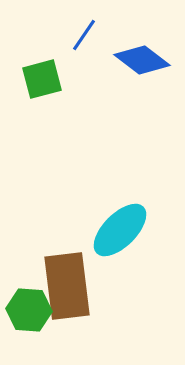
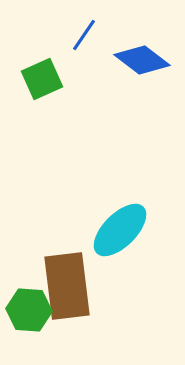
green square: rotated 9 degrees counterclockwise
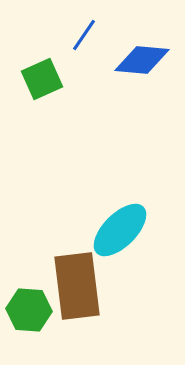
blue diamond: rotated 32 degrees counterclockwise
brown rectangle: moved 10 px right
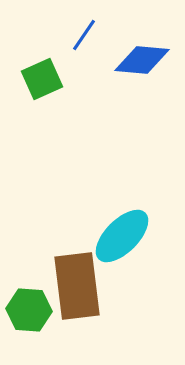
cyan ellipse: moved 2 px right, 6 px down
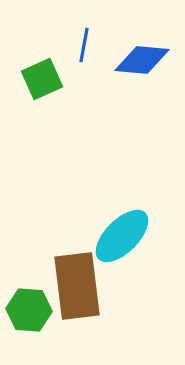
blue line: moved 10 px down; rotated 24 degrees counterclockwise
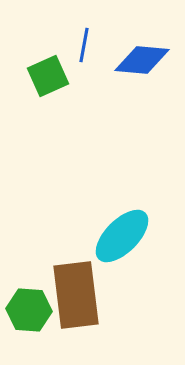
green square: moved 6 px right, 3 px up
brown rectangle: moved 1 px left, 9 px down
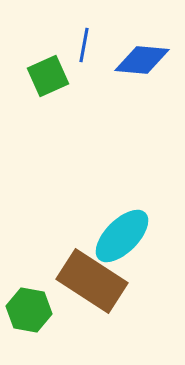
brown rectangle: moved 16 px right, 14 px up; rotated 50 degrees counterclockwise
green hexagon: rotated 6 degrees clockwise
